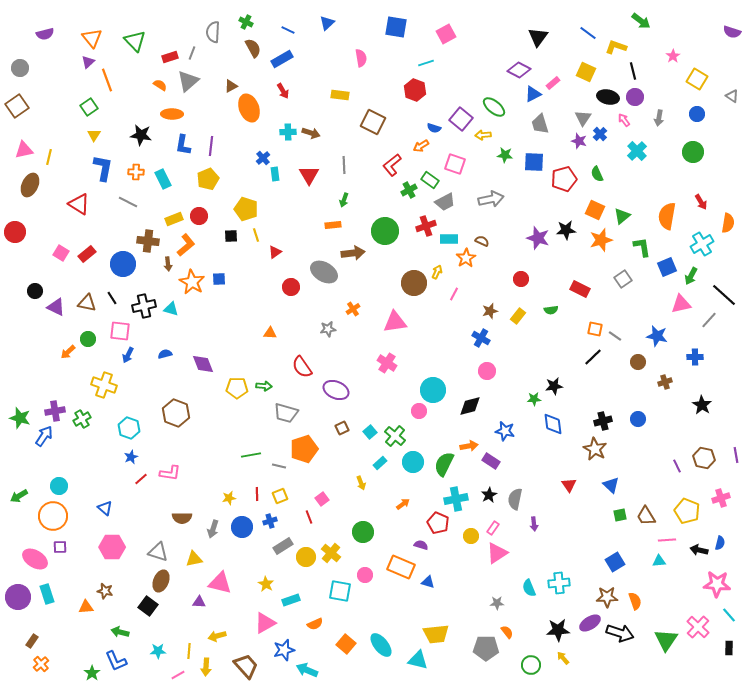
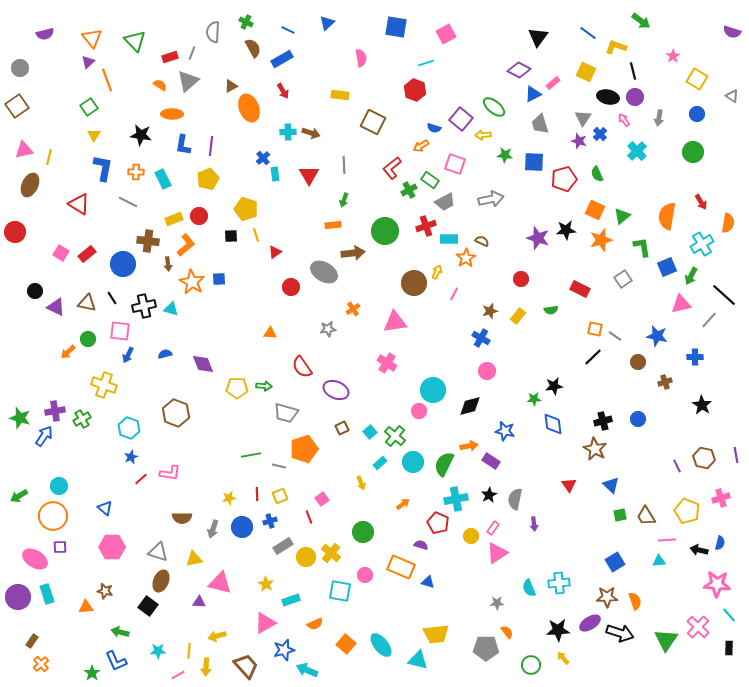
red L-shape at (392, 165): moved 3 px down
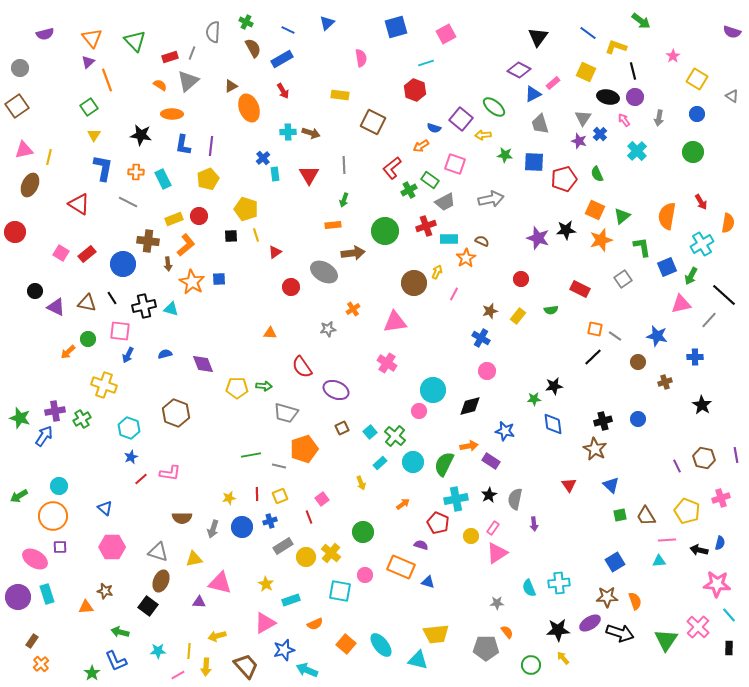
blue square at (396, 27): rotated 25 degrees counterclockwise
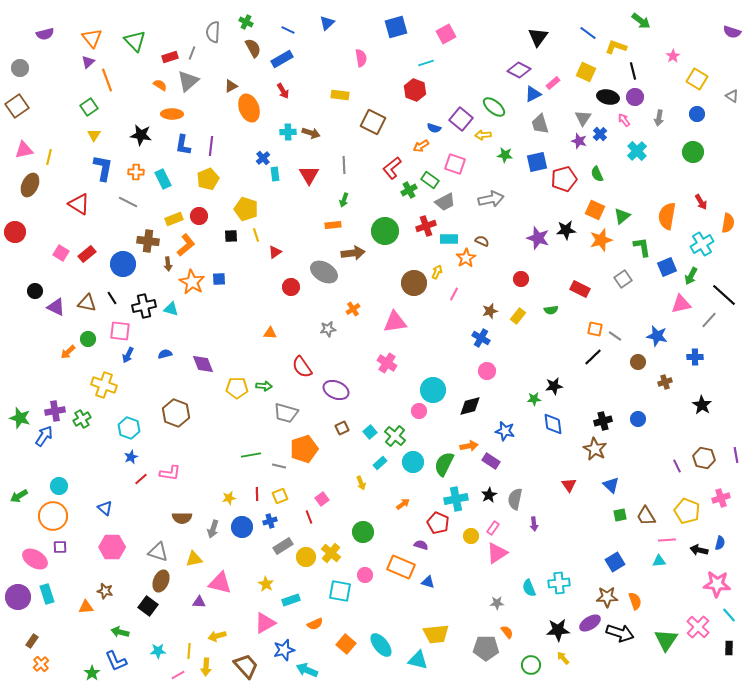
blue square at (534, 162): moved 3 px right; rotated 15 degrees counterclockwise
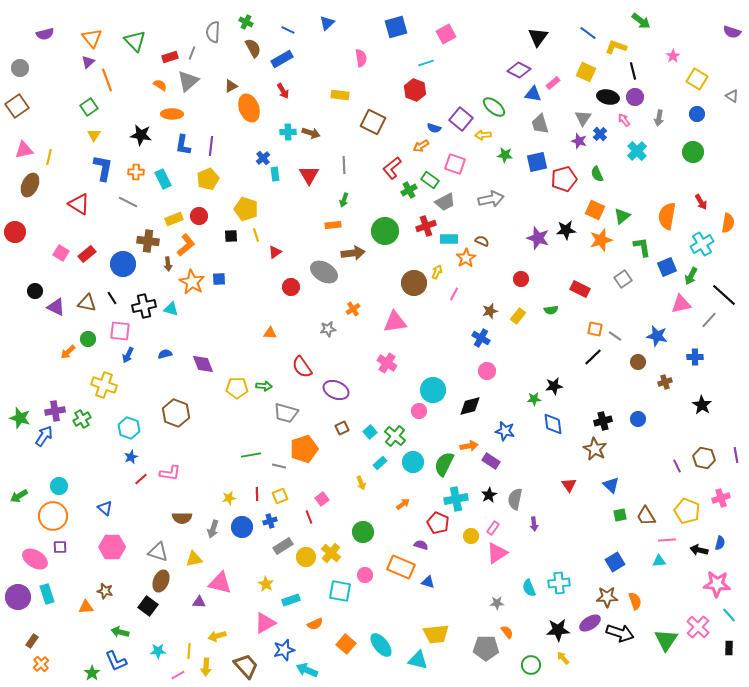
blue triangle at (533, 94): rotated 36 degrees clockwise
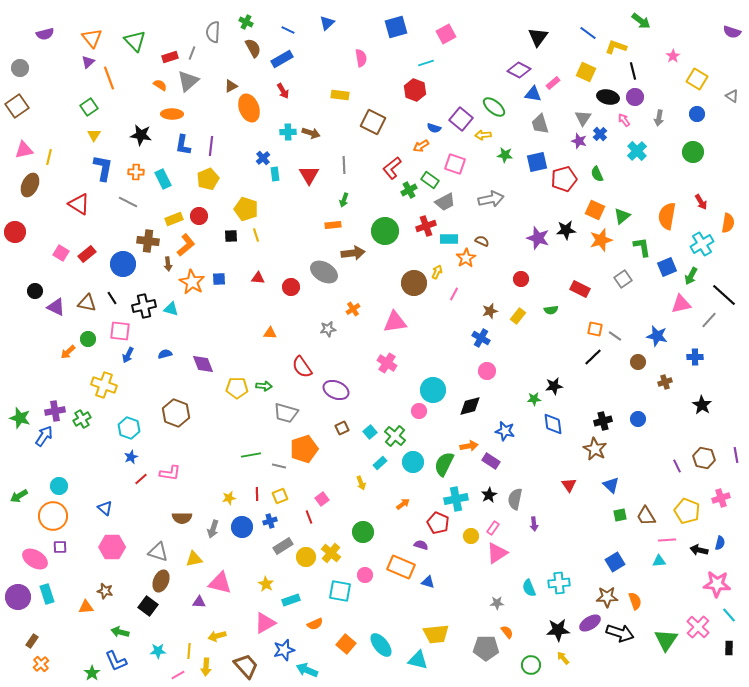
orange line at (107, 80): moved 2 px right, 2 px up
red triangle at (275, 252): moved 17 px left, 26 px down; rotated 40 degrees clockwise
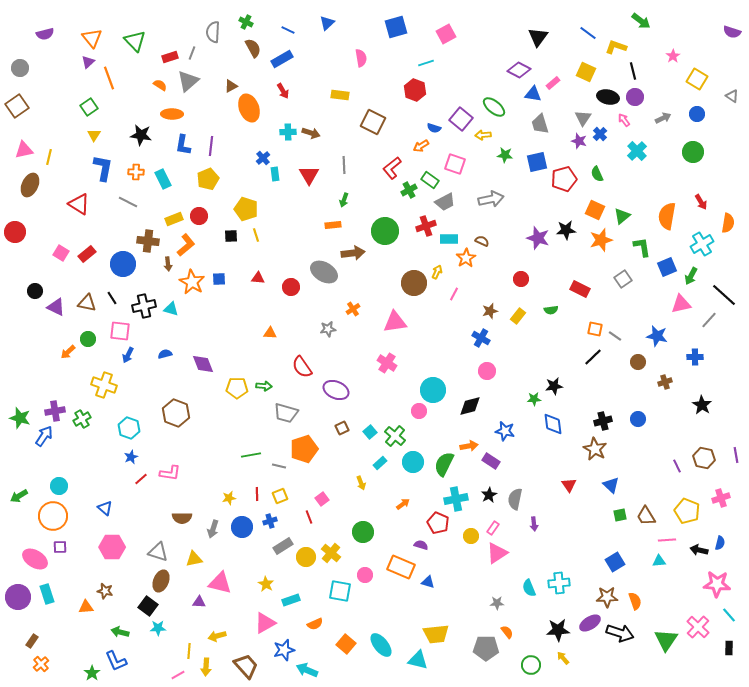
gray arrow at (659, 118): moved 4 px right; rotated 126 degrees counterclockwise
cyan star at (158, 651): moved 23 px up
